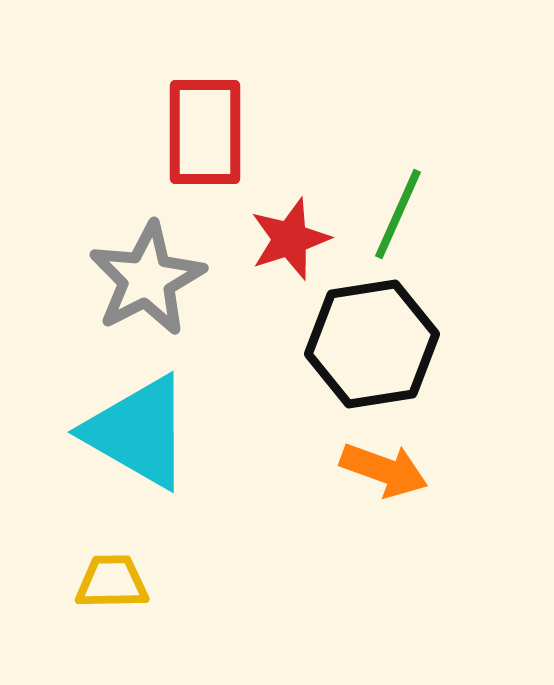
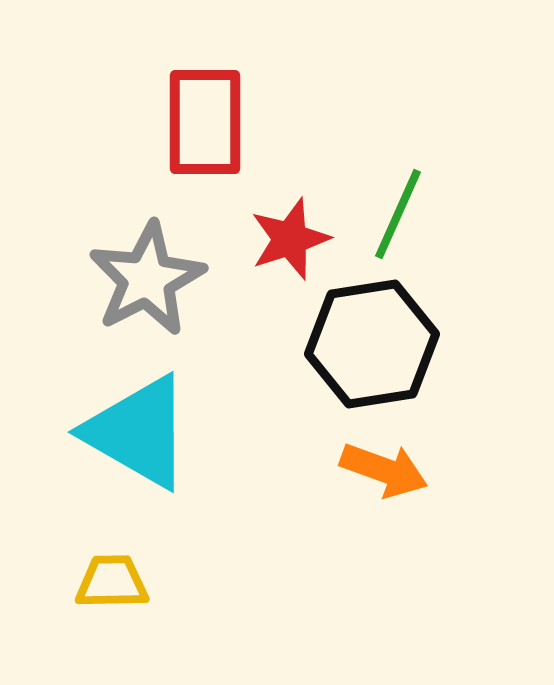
red rectangle: moved 10 px up
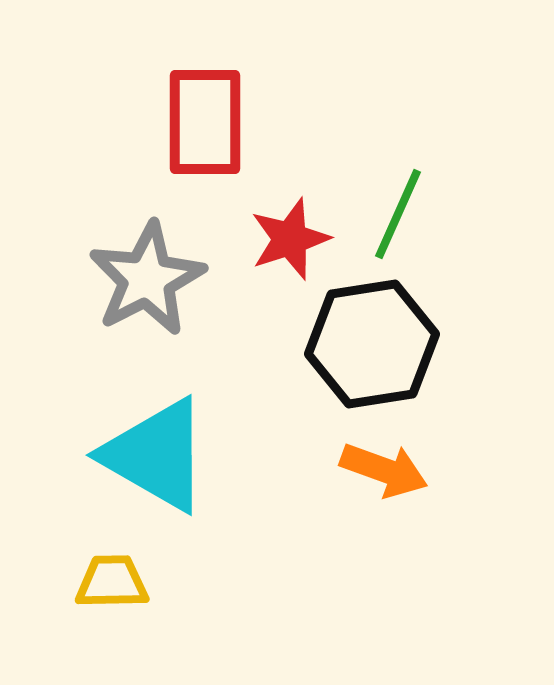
cyan triangle: moved 18 px right, 23 px down
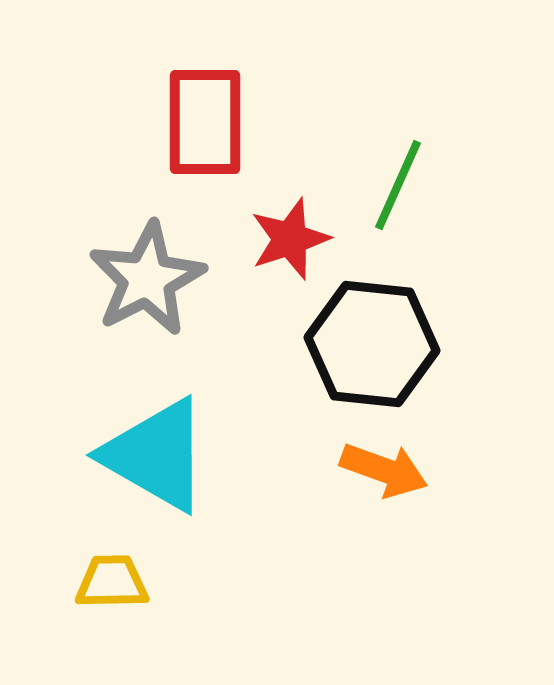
green line: moved 29 px up
black hexagon: rotated 15 degrees clockwise
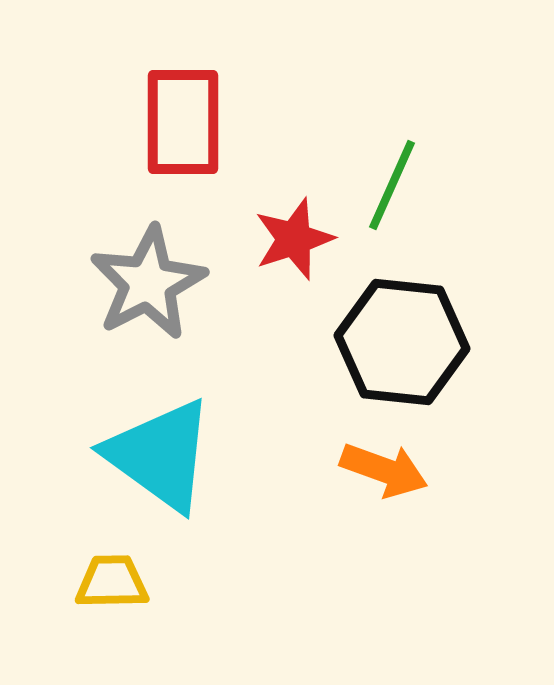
red rectangle: moved 22 px left
green line: moved 6 px left
red star: moved 4 px right
gray star: moved 1 px right, 4 px down
black hexagon: moved 30 px right, 2 px up
cyan triangle: moved 4 px right; rotated 6 degrees clockwise
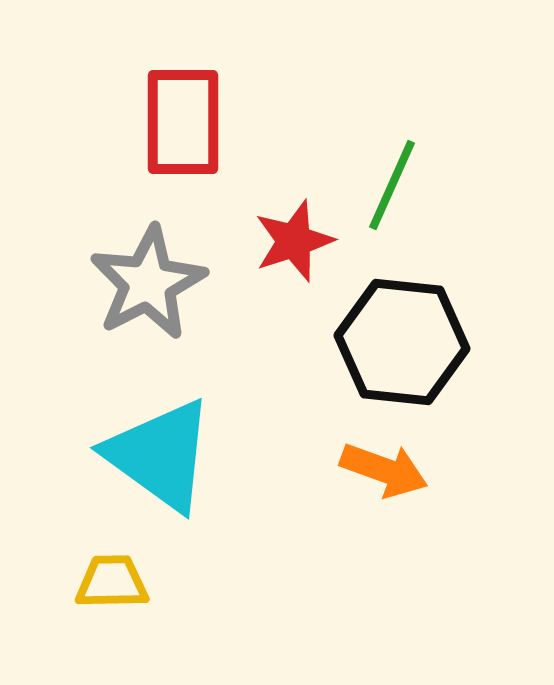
red star: moved 2 px down
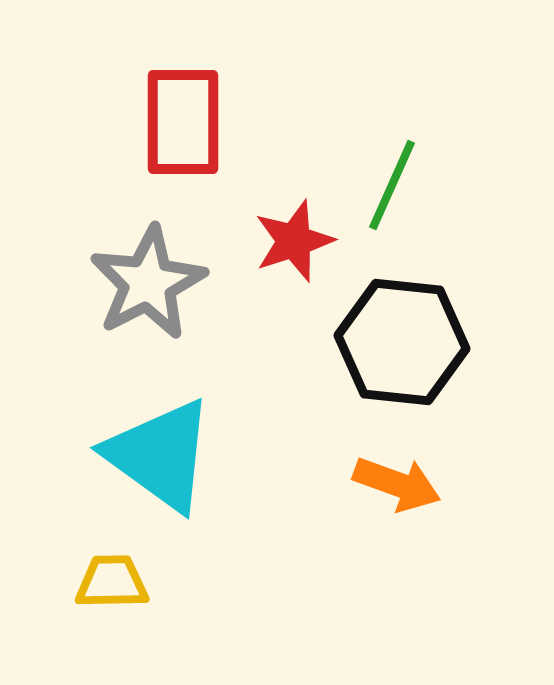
orange arrow: moved 13 px right, 14 px down
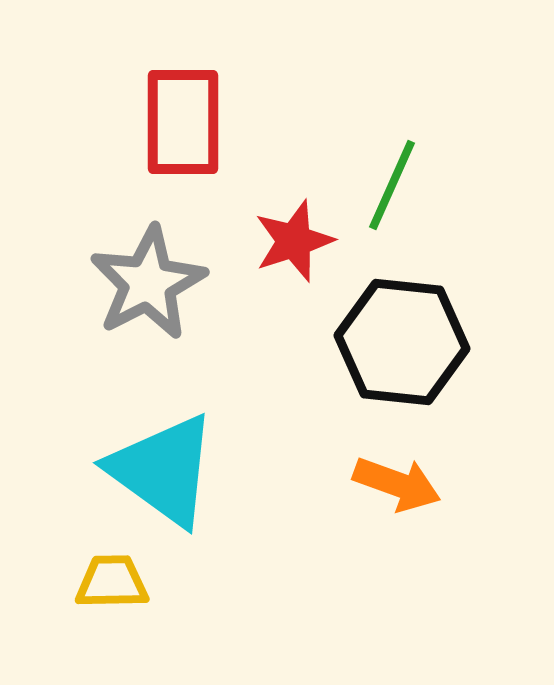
cyan triangle: moved 3 px right, 15 px down
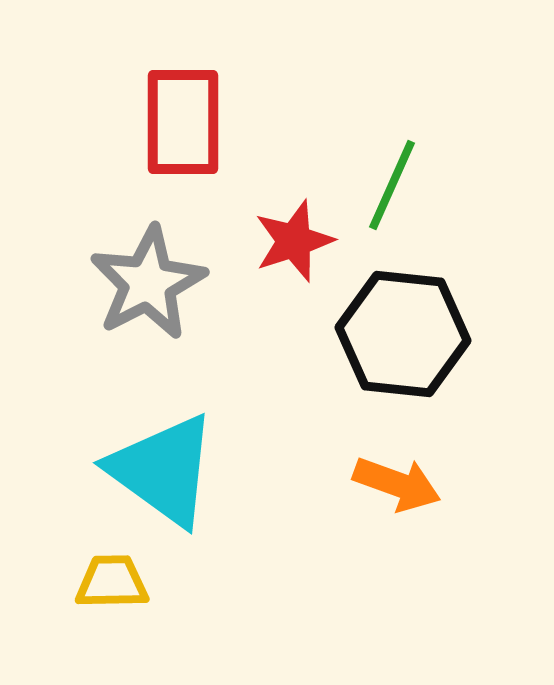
black hexagon: moved 1 px right, 8 px up
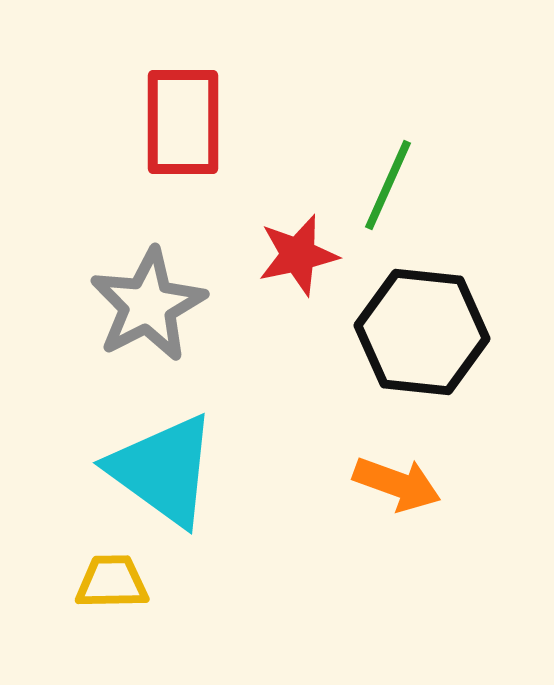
green line: moved 4 px left
red star: moved 4 px right, 14 px down; rotated 6 degrees clockwise
gray star: moved 22 px down
black hexagon: moved 19 px right, 2 px up
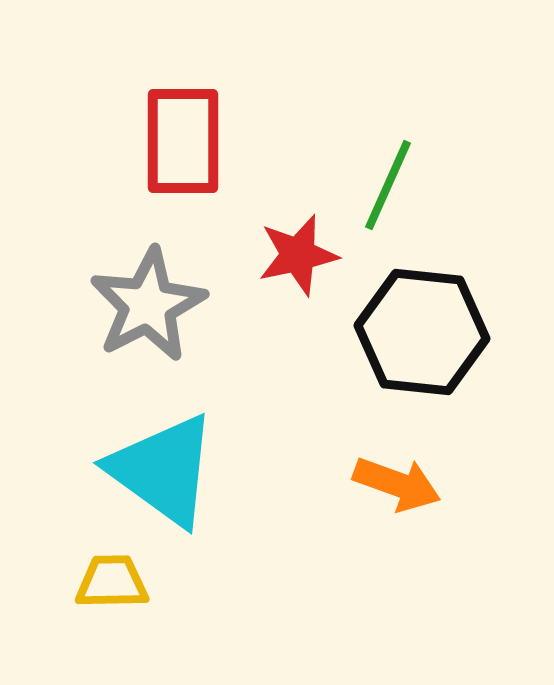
red rectangle: moved 19 px down
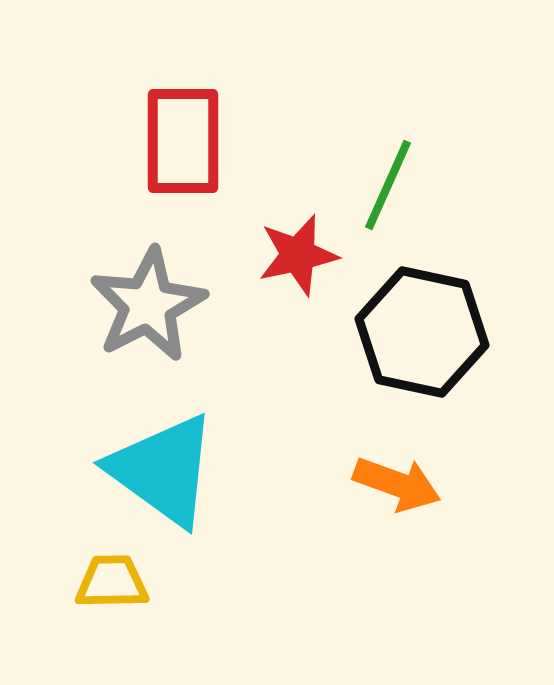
black hexagon: rotated 6 degrees clockwise
